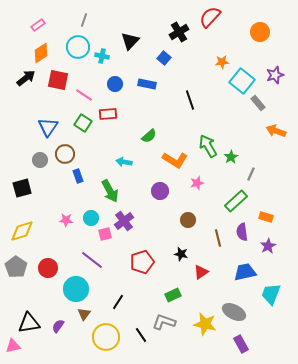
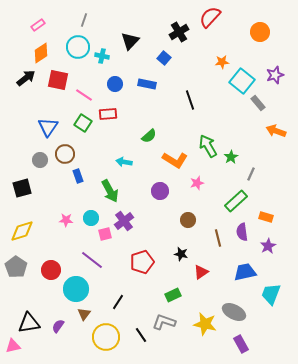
red circle at (48, 268): moved 3 px right, 2 px down
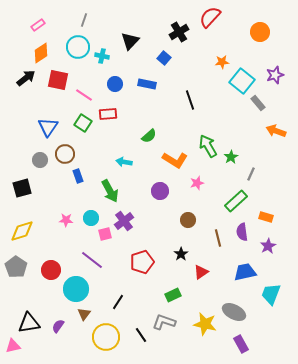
black star at (181, 254): rotated 24 degrees clockwise
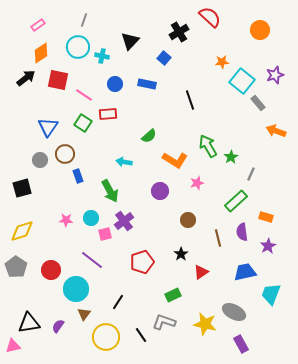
red semicircle at (210, 17): rotated 90 degrees clockwise
orange circle at (260, 32): moved 2 px up
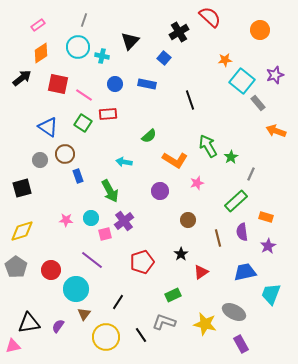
orange star at (222, 62): moved 3 px right, 2 px up
black arrow at (26, 78): moved 4 px left
red square at (58, 80): moved 4 px down
blue triangle at (48, 127): rotated 30 degrees counterclockwise
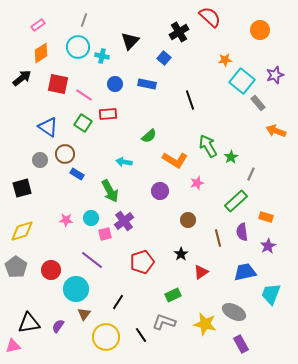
blue rectangle at (78, 176): moved 1 px left, 2 px up; rotated 40 degrees counterclockwise
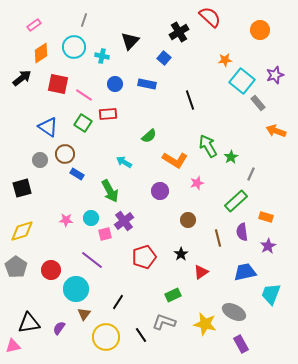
pink rectangle at (38, 25): moved 4 px left
cyan circle at (78, 47): moved 4 px left
cyan arrow at (124, 162): rotated 21 degrees clockwise
red pentagon at (142, 262): moved 2 px right, 5 px up
purple semicircle at (58, 326): moved 1 px right, 2 px down
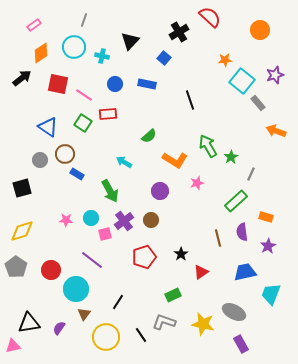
brown circle at (188, 220): moved 37 px left
yellow star at (205, 324): moved 2 px left
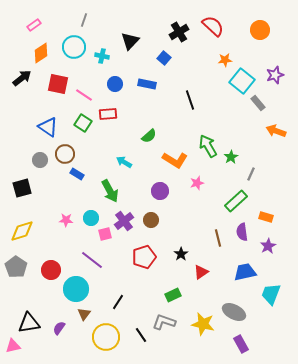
red semicircle at (210, 17): moved 3 px right, 9 px down
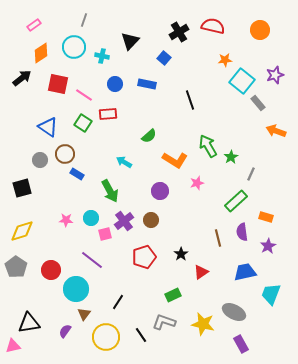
red semicircle at (213, 26): rotated 30 degrees counterclockwise
purple semicircle at (59, 328): moved 6 px right, 3 px down
